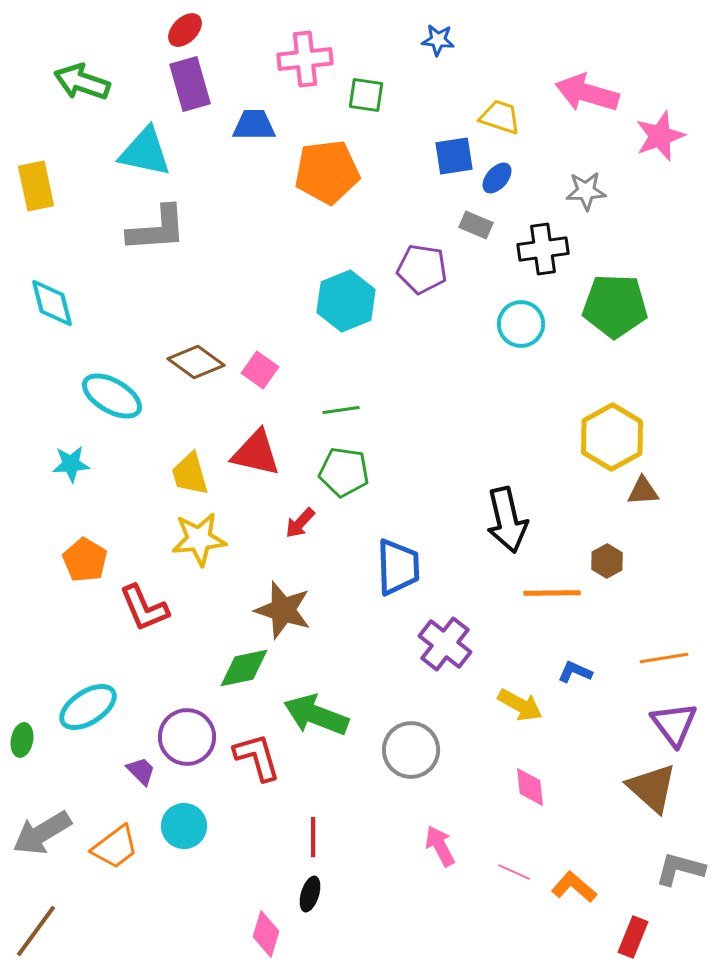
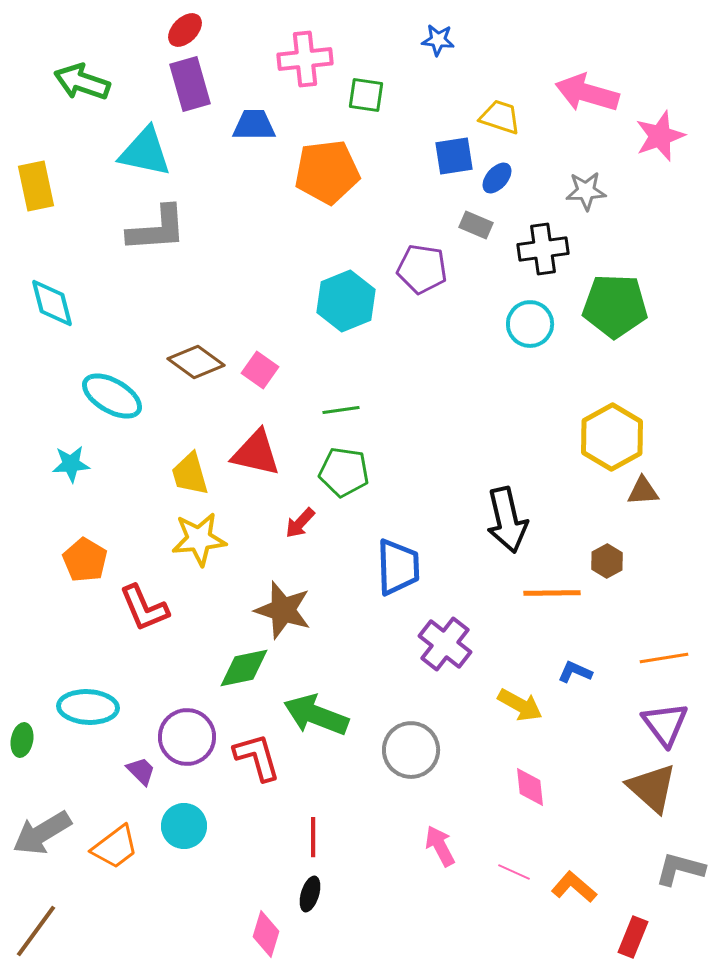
cyan circle at (521, 324): moved 9 px right
cyan ellipse at (88, 707): rotated 36 degrees clockwise
purple triangle at (674, 724): moved 9 px left
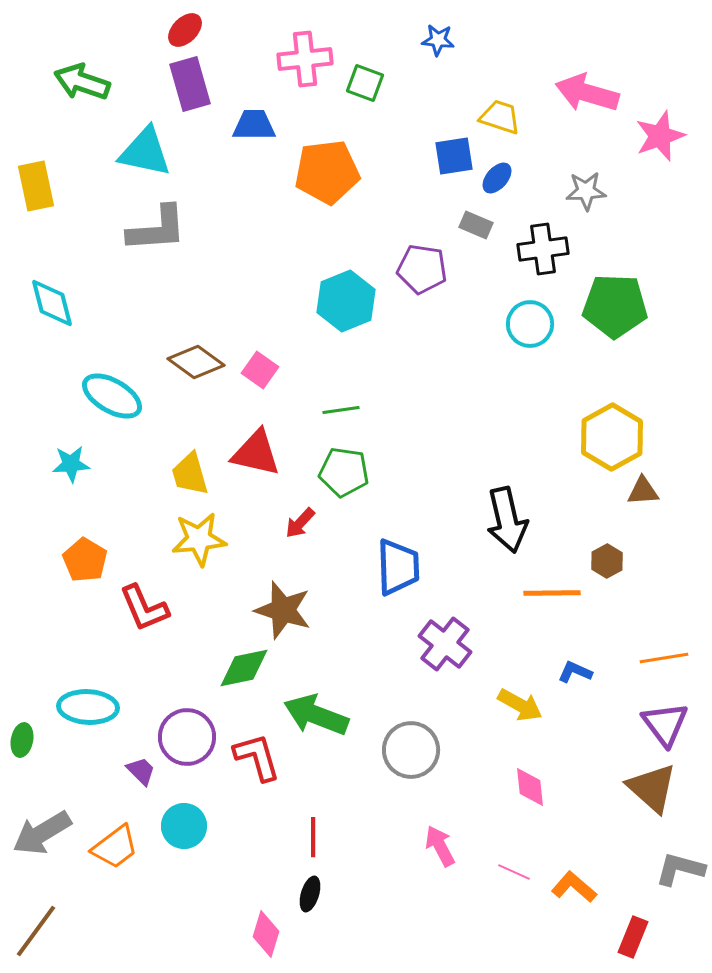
green square at (366, 95): moved 1 px left, 12 px up; rotated 12 degrees clockwise
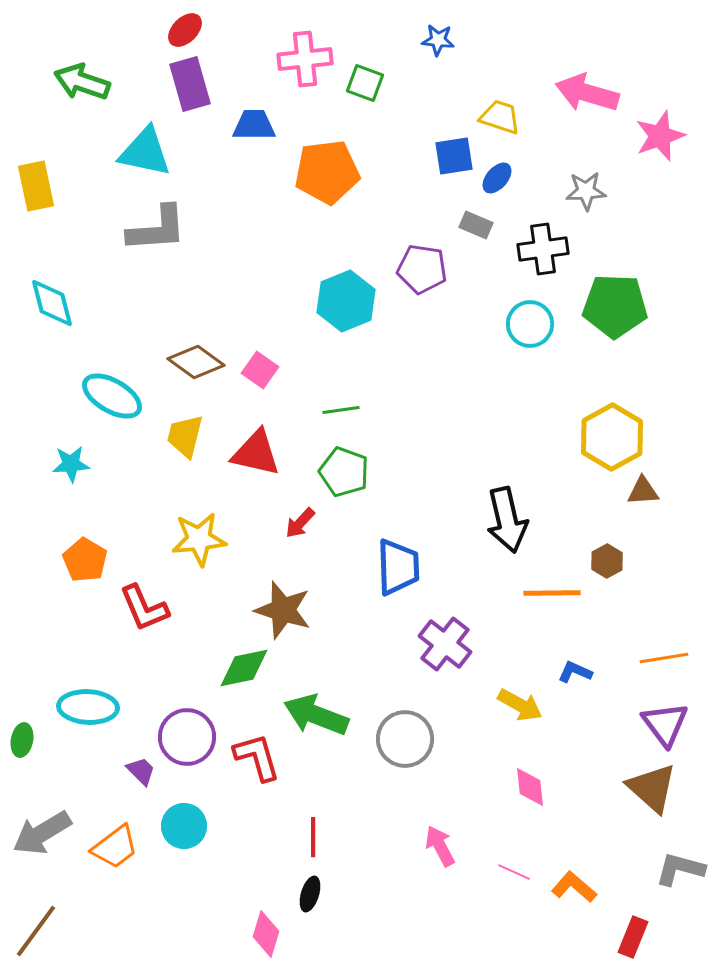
green pentagon at (344, 472): rotated 12 degrees clockwise
yellow trapezoid at (190, 474): moved 5 px left, 38 px up; rotated 30 degrees clockwise
gray circle at (411, 750): moved 6 px left, 11 px up
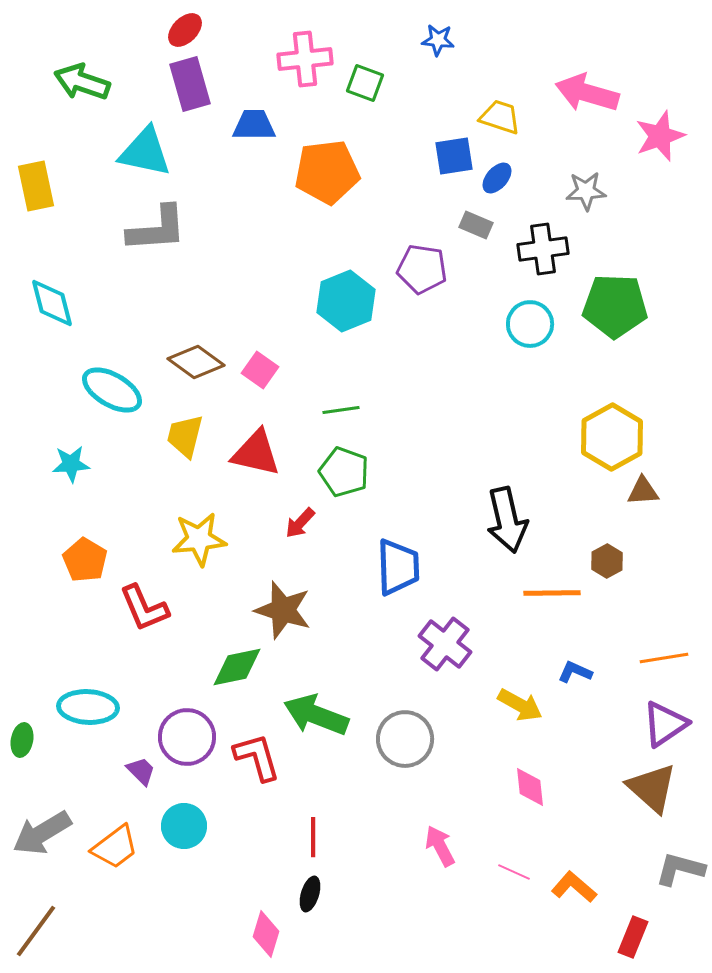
cyan ellipse at (112, 396): moved 6 px up
green diamond at (244, 668): moved 7 px left, 1 px up
purple triangle at (665, 724): rotated 33 degrees clockwise
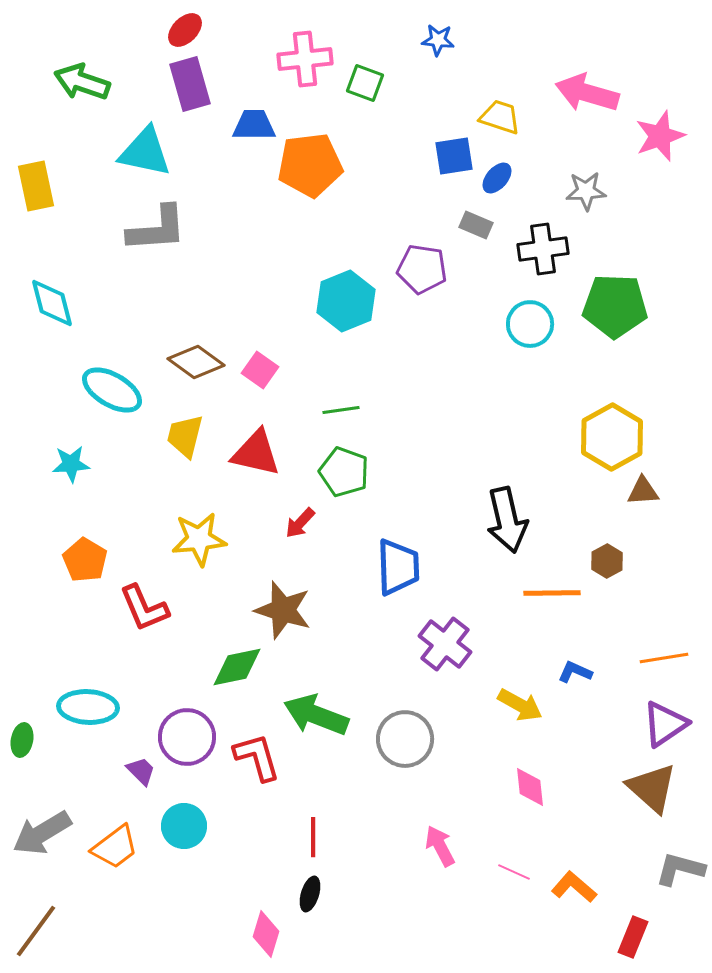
orange pentagon at (327, 172): moved 17 px left, 7 px up
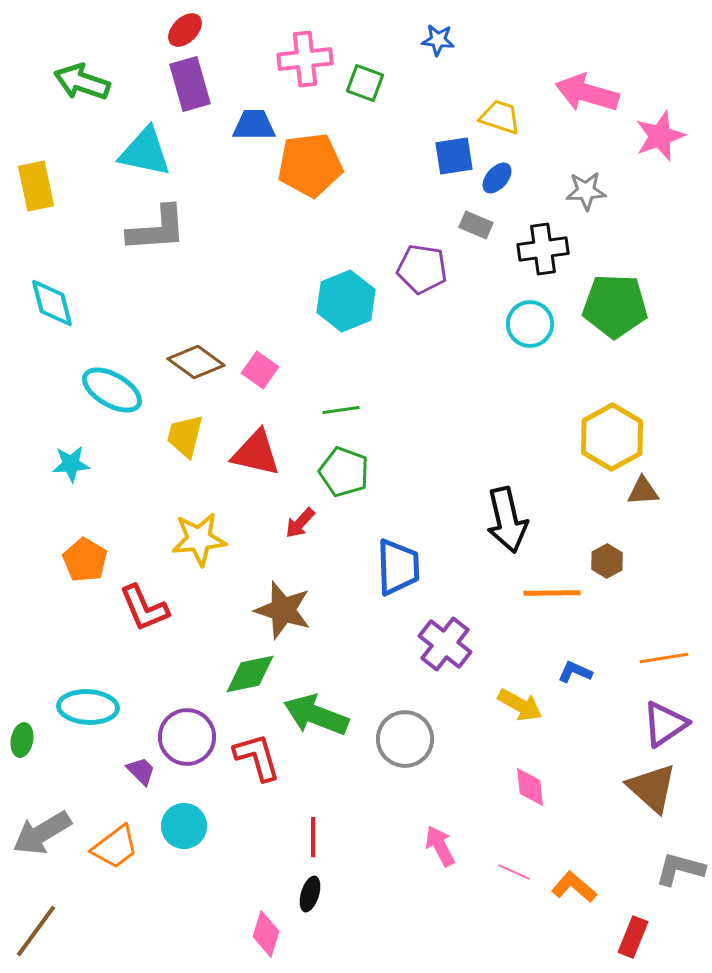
green diamond at (237, 667): moved 13 px right, 7 px down
